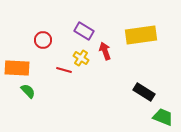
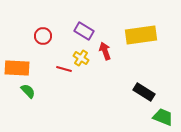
red circle: moved 4 px up
red line: moved 1 px up
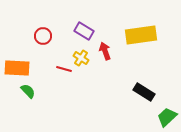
green trapezoid: moved 4 px right; rotated 65 degrees counterclockwise
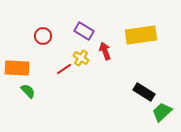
red line: rotated 49 degrees counterclockwise
green trapezoid: moved 5 px left, 5 px up
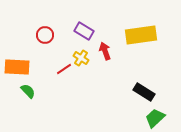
red circle: moved 2 px right, 1 px up
orange rectangle: moved 1 px up
green trapezoid: moved 7 px left, 6 px down
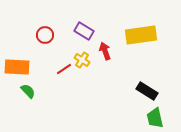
yellow cross: moved 1 px right, 2 px down
black rectangle: moved 3 px right, 1 px up
green trapezoid: rotated 60 degrees counterclockwise
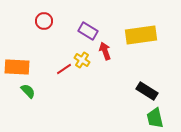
purple rectangle: moved 4 px right
red circle: moved 1 px left, 14 px up
